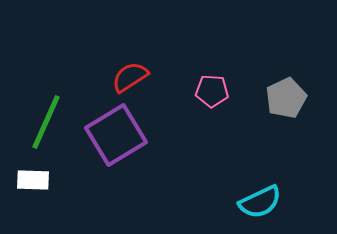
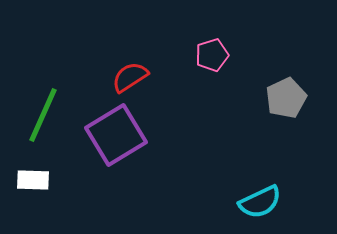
pink pentagon: moved 36 px up; rotated 20 degrees counterclockwise
green line: moved 3 px left, 7 px up
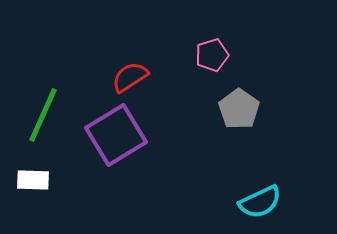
gray pentagon: moved 47 px left, 11 px down; rotated 12 degrees counterclockwise
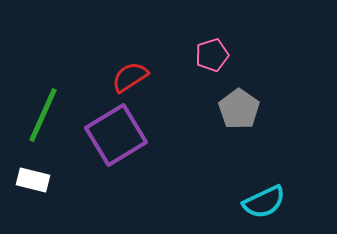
white rectangle: rotated 12 degrees clockwise
cyan semicircle: moved 4 px right
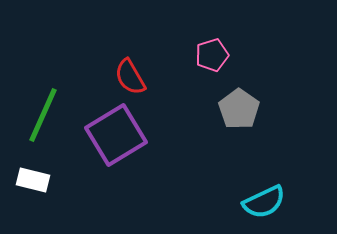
red semicircle: rotated 87 degrees counterclockwise
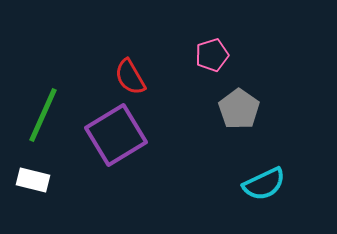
cyan semicircle: moved 18 px up
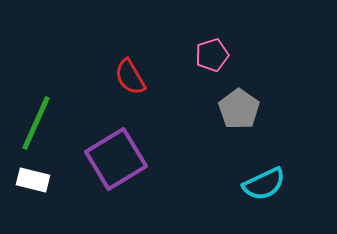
green line: moved 7 px left, 8 px down
purple square: moved 24 px down
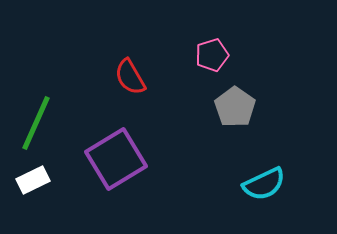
gray pentagon: moved 4 px left, 2 px up
white rectangle: rotated 40 degrees counterclockwise
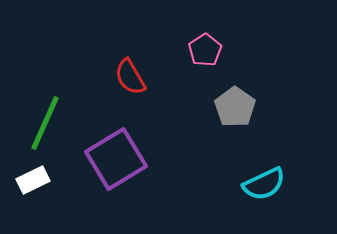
pink pentagon: moved 7 px left, 5 px up; rotated 16 degrees counterclockwise
green line: moved 9 px right
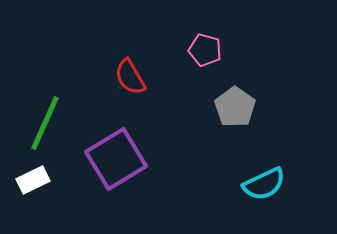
pink pentagon: rotated 24 degrees counterclockwise
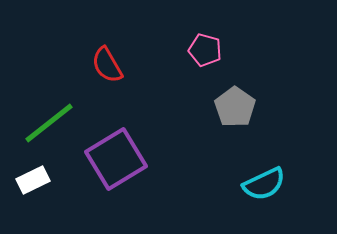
red semicircle: moved 23 px left, 12 px up
green line: moved 4 px right; rotated 28 degrees clockwise
